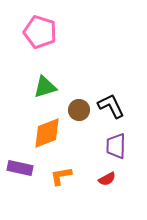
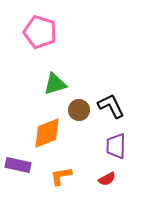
green triangle: moved 10 px right, 3 px up
purple rectangle: moved 2 px left, 3 px up
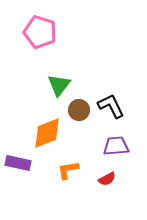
green triangle: moved 4 px right, 1 px down; rotated 35 degrees counterclockwise
purple trapezoid: rotated 84 degrees clockwise
purple rectangle: moved 2 px up
orange L-shape: moved 7 px right, 6 px up
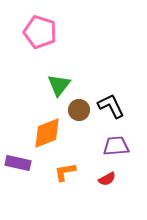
orange L-shape: moved 3 px left, 2 px down
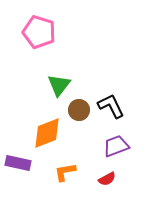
pink pentagon: moved 1 px left
purple trapezoid: rotated 16 degrees counterclockwise
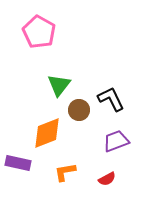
pink pentagon: rotated 12 degrees clockwise
black L-shape: moved 7 px up
purple trapezoid: moved 5 px up
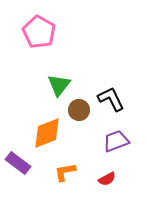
purple rectangle: rotated 25 degrees clockwise
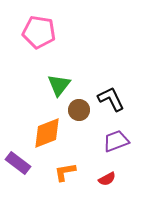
pink pentagon: rotated 20 degrees counterclockwise
